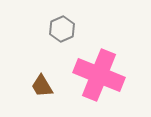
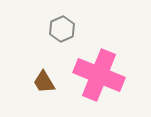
brown trapezoid: moved 2 px right, 4 px up
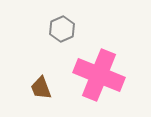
brown trapezoid: moved 3 px left, 6 px down; rotated 10 degrees clockwise
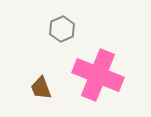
pink cross: moved 1 px left
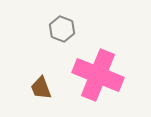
gray hexagon: rotated 15 degrees counterclockwise
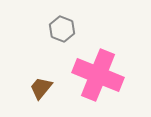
brown trapezoid: rotated 60 degrees clockwise
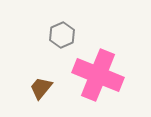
gray hexagon: moved 6 px down; rotated 15 degrees clockwise
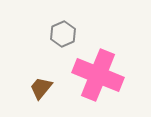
gray hexagon: moved 1 px right, 1 px up
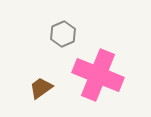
brown trapezoid: rotated 15 degrees clockwise
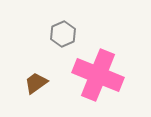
brown trapezoid: moved 5 px left, 5 px up
